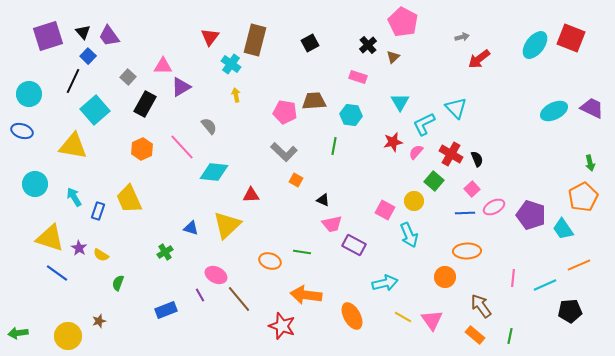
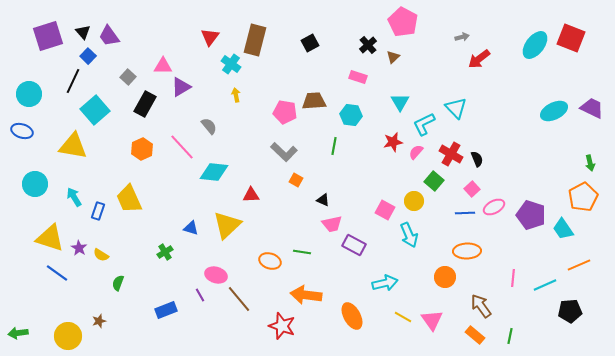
pink ellipse at (216, 275): rotated 10 degrees counterclockwise
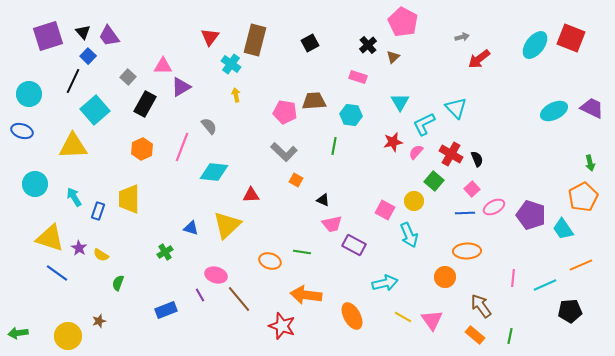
yellow triangle at (73, 146): rotated 12 degrees counterclockwise
pink line at (182, 147): rotated 64 degrees clockwise
yellow trapezoid at (129, 199): rotated 24 degrees clockwise
orange line at (579, 265): moved 2 px right
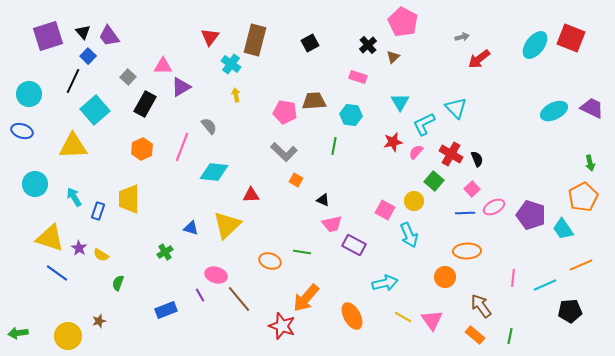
orange arrow at (306, 295): moved 3 px down; rotated 56 degrees counterclockwise
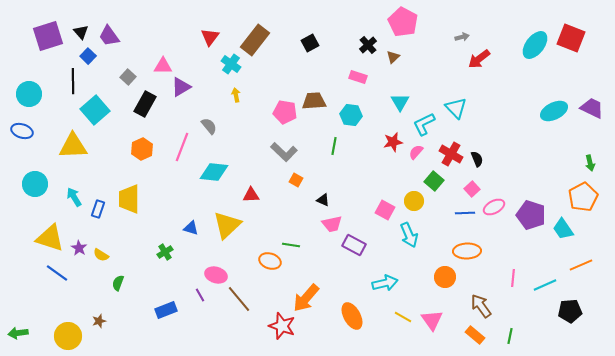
black triangle at (83, 32): moved 2 px left
brown rectangle at (255, 40): rotated 24 degrees clockwise
black line at (73, 81): rotated 25 degrees counterclockwise
blue rectangle at (98, 211): moved 2 px up
green line at (302, 252): moved 11 px left, 7 px up
